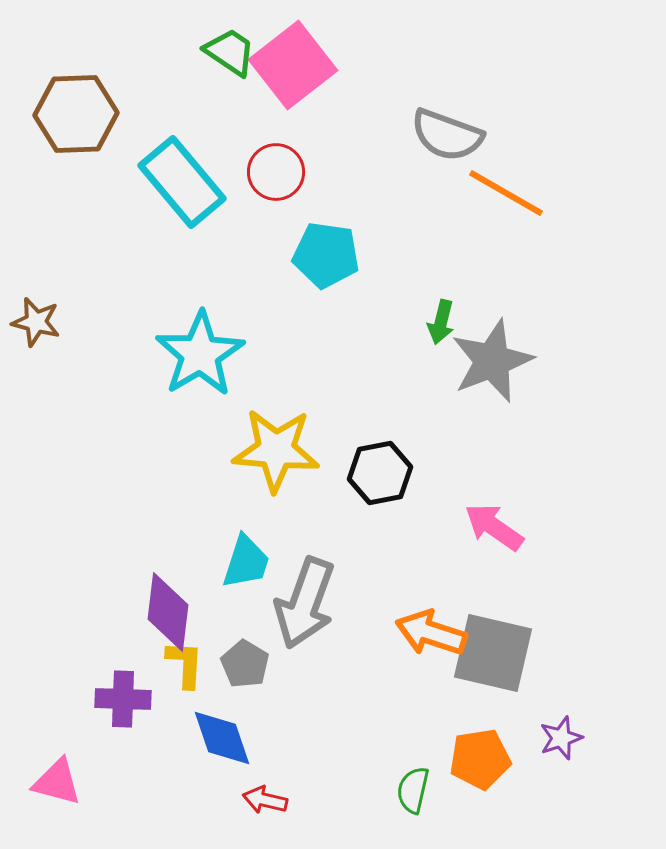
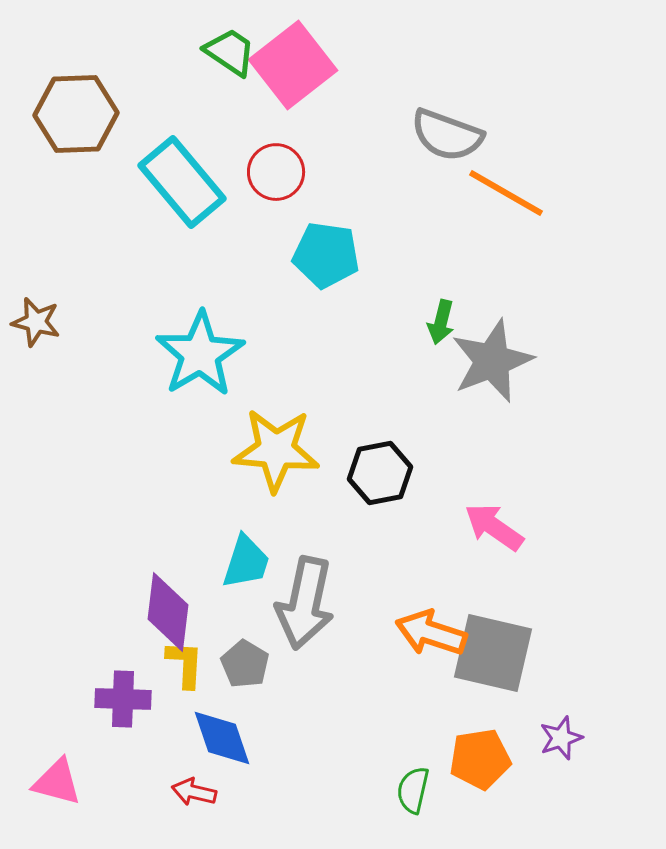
gray arrow: rotated 8 degrees counterclockwise
red arrow: moved 71 px left, 8 px up
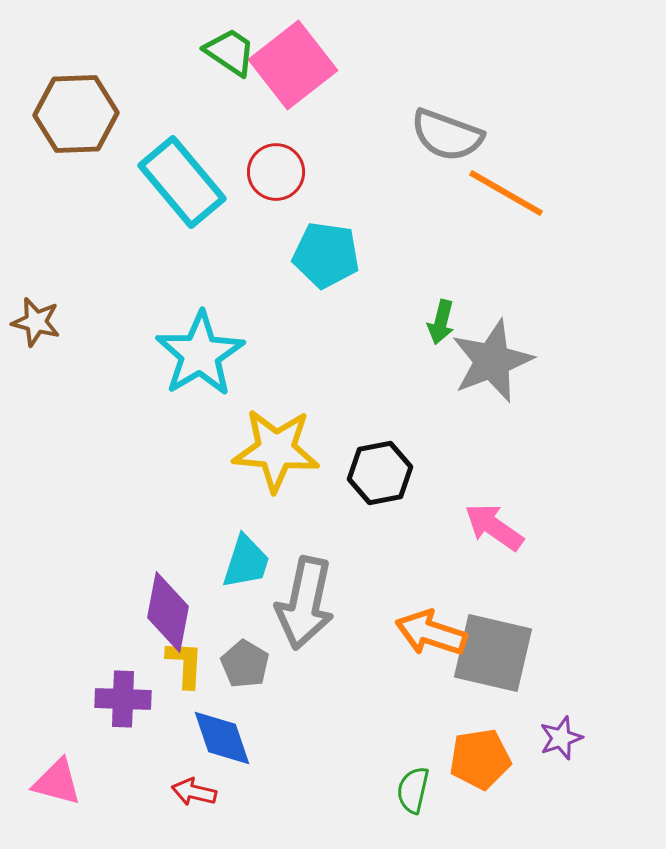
purple diamond: rotated 4 degrees clockwise
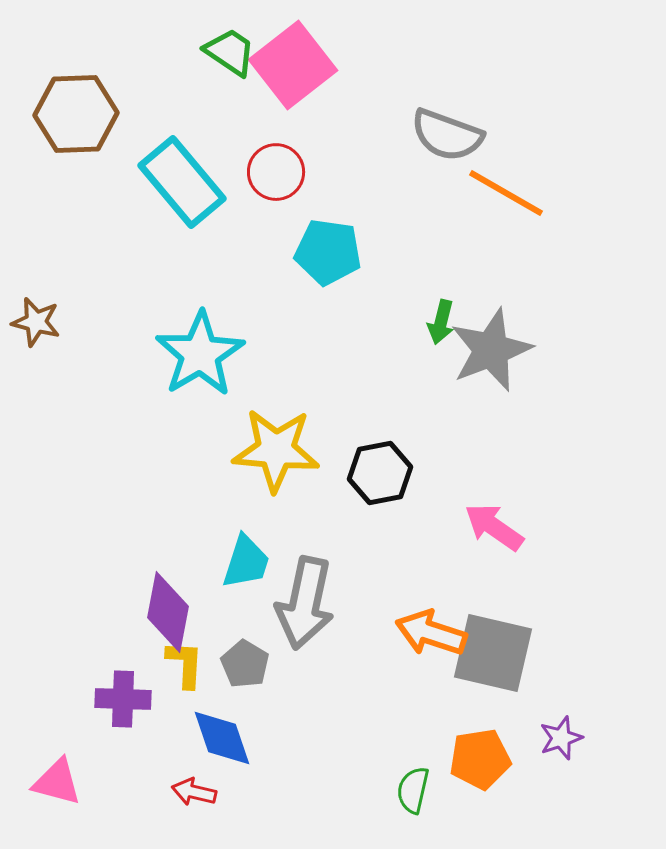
cyan pentagon: moved 2 px right, 3 px up
gray star: moved 1 px left, 11 px up
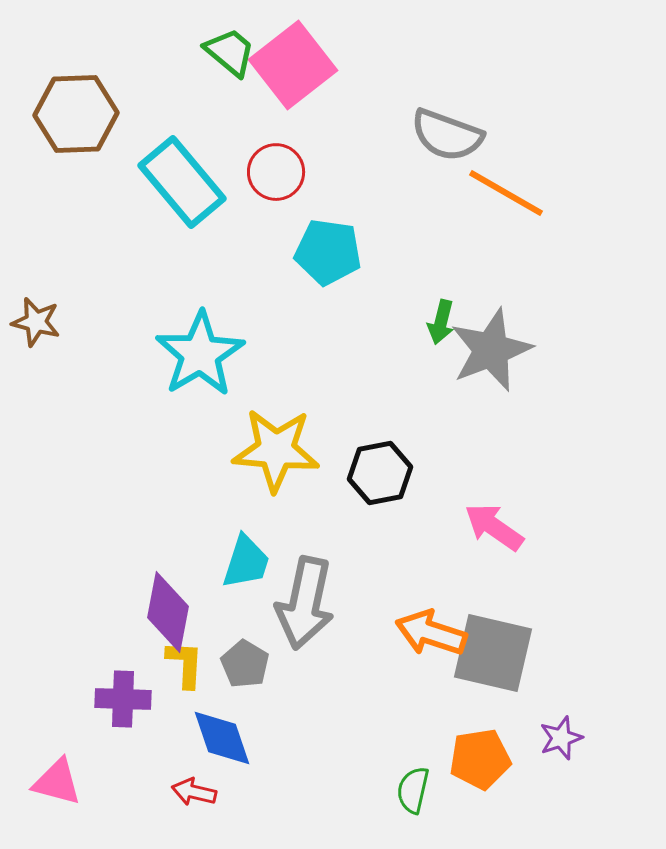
green trapezoid: rotated 6 degrees clockwise
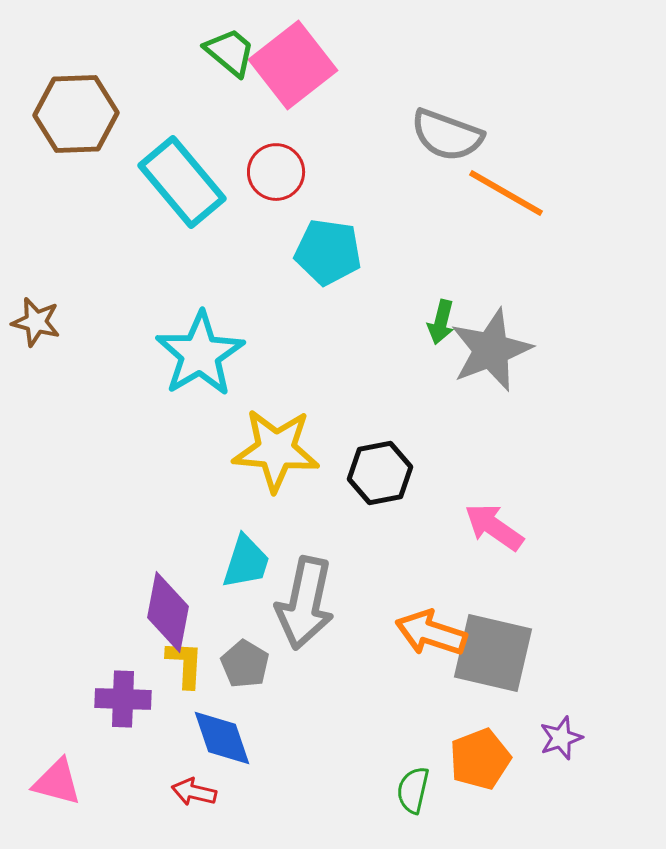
orange pentagon: rotated 12 degrees counterclockwise
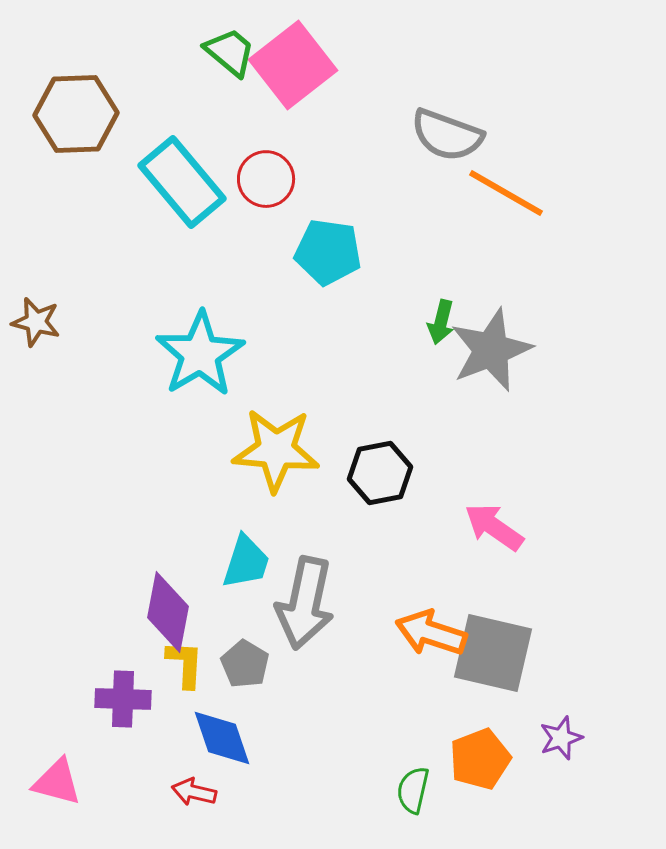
red circle: moved 10 px left, 7 px down
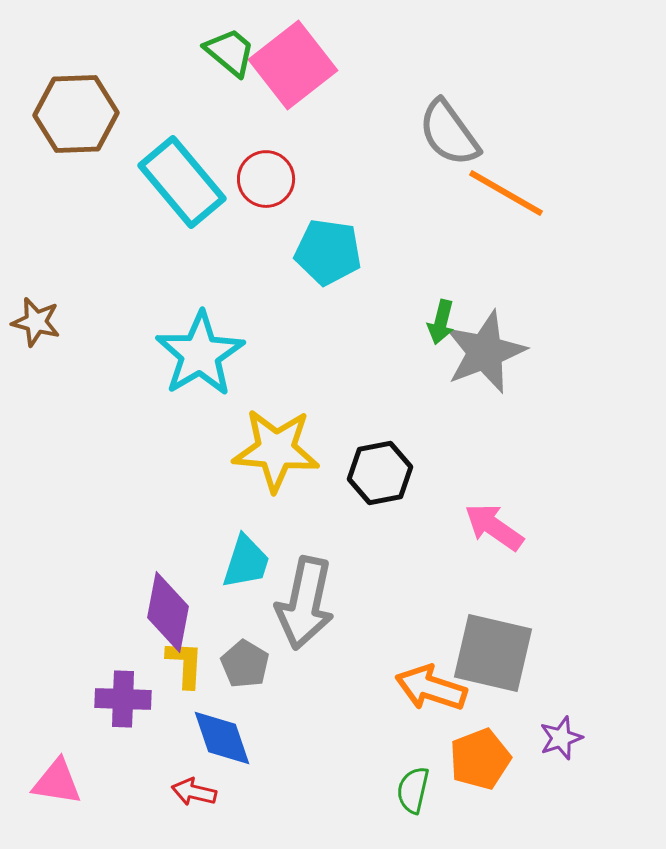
gray semicircle: moved 2 px right, 2 px up; rotated 34 degrees clockwise
gray star: moved 6 px left, 2 px down
orange arrow: moved 55 px down
pink triangle: rotated 6 degrees counterclockwise
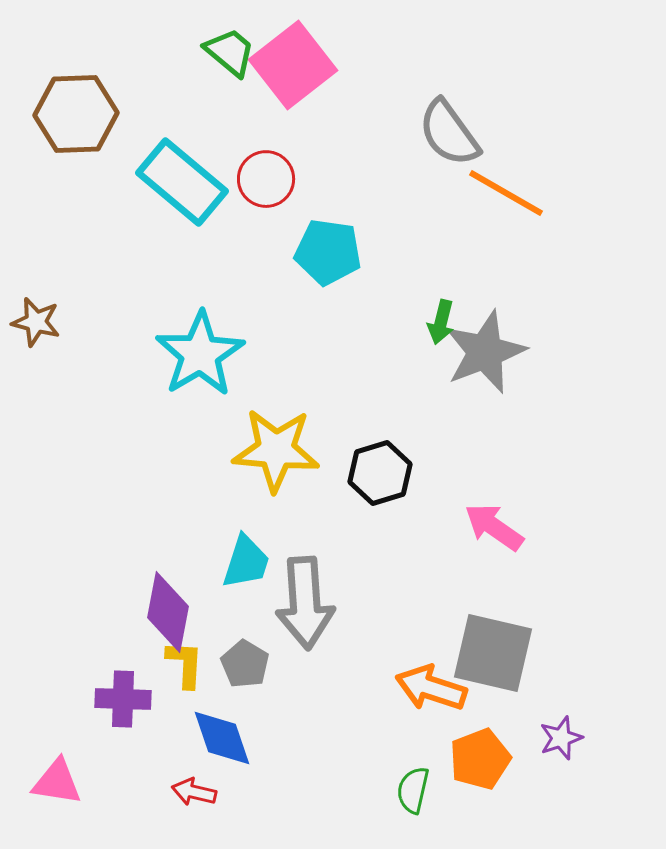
cyan rectangle: rotated 10 degrees counterclockwise
black hexagon: rotated 6 degrees counterclockwise
gray arrow: rotated 16 degrees counterclockwise
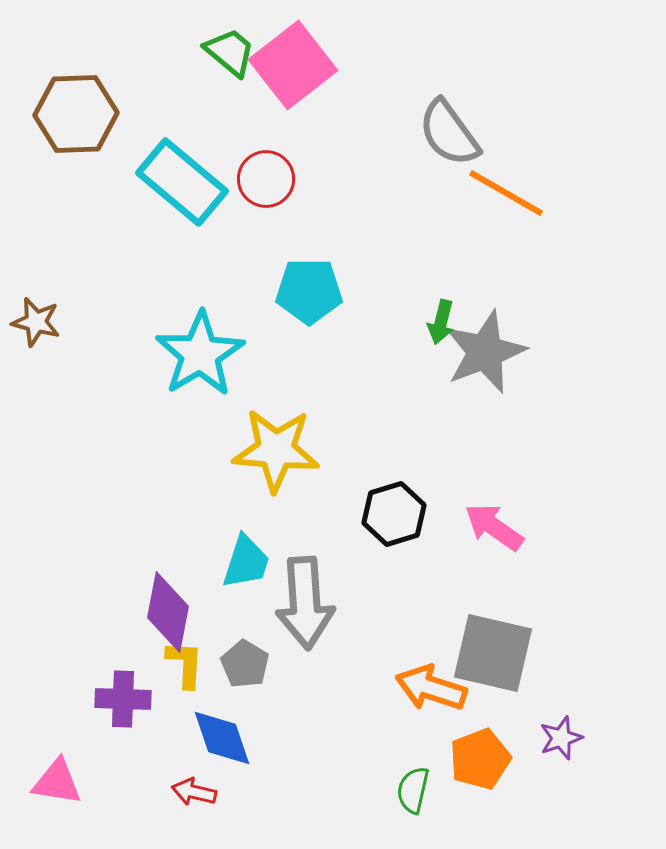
cyan pentagon: moved 19 px left, 39 px down; rotated 8 degrees counterclockwise
black hexagon: moved 14 px right, 41 px down
